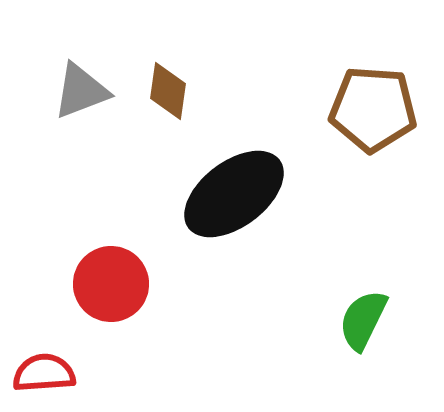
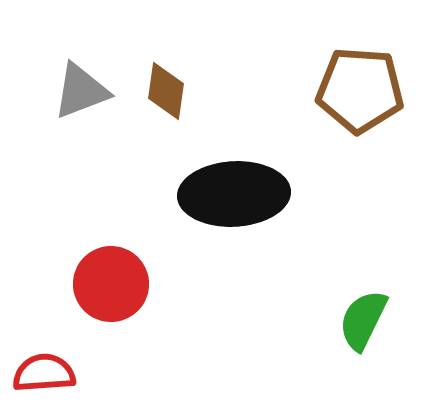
brown diamond: moved 2 px left
brown pentagon: moved 13 px left, 19 px up
black ellipse: rotated 34 degrees clockwise
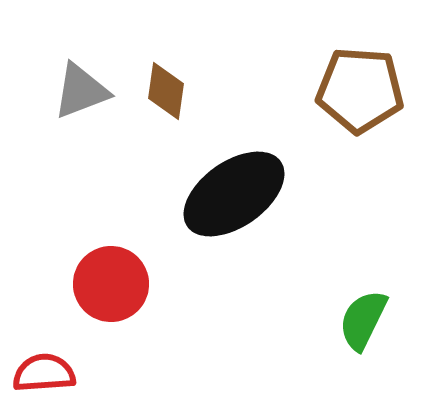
black ellipse: rotated 32 degrees counterclockwise
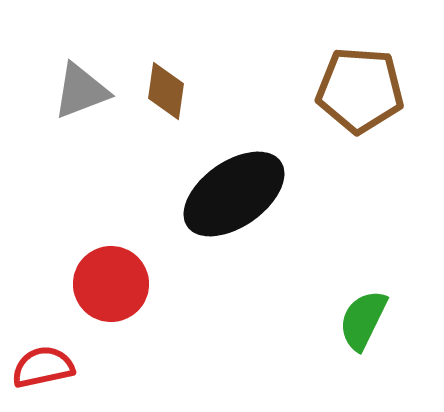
red semicircle: moved 1 px left, 6 px up; rotated 8 degrees counterclockwise
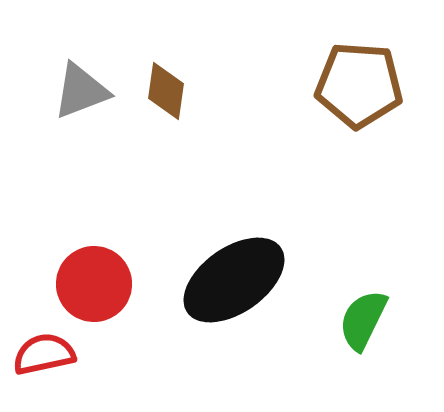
brown pentagon: moved 1 px left, 5 px up
black ellipse: moved 86 px down
red circle: moved 17 px left
red semicircle: moved 1 px right, 13 px up
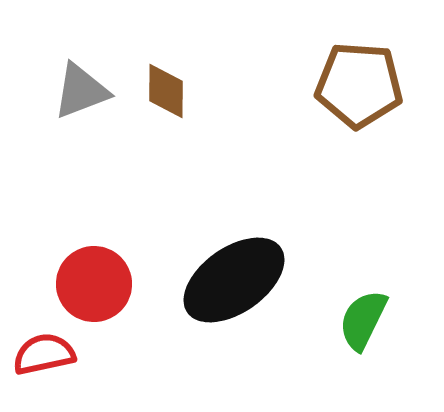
brown diamond: rotated 8 degrees counterclockwise
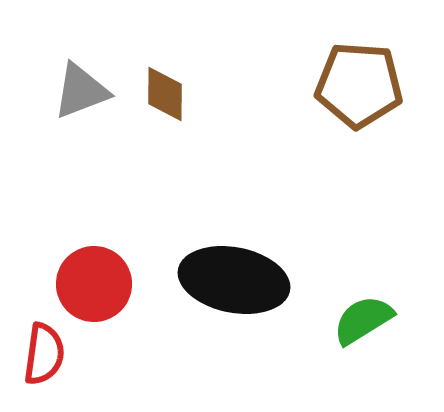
brown diamond: moved 1 px left, 3 px down
black ellipse: rotated 46 degrees clockwise
green semicircle: rotated 32 degrees clockwise
red semicircle: rotated 110 degrees clockwise
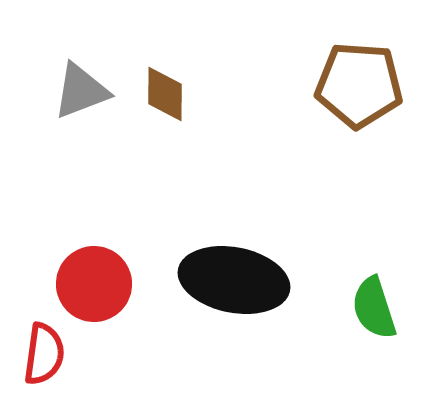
green semicircle: moved 11 px right, 12 px up; rotated 76 degrees counterclockwise
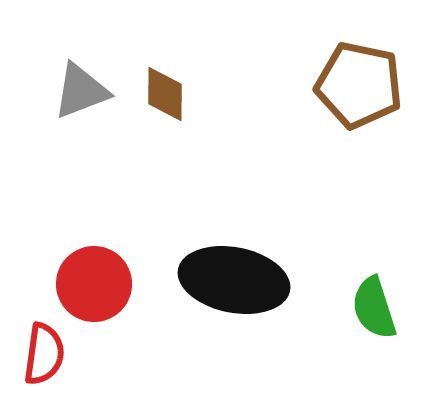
brown pentagon: rotated 8 degrees clockwise
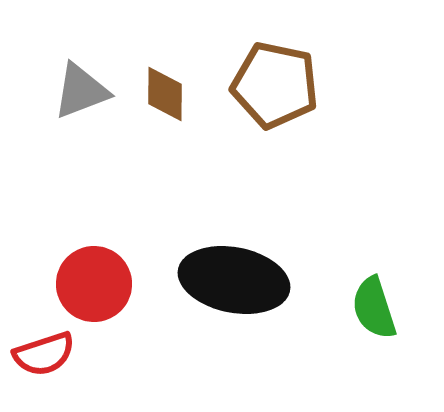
brown pentagon: moved 84 px left
red semicircle: rotated 64 degrees clockwise
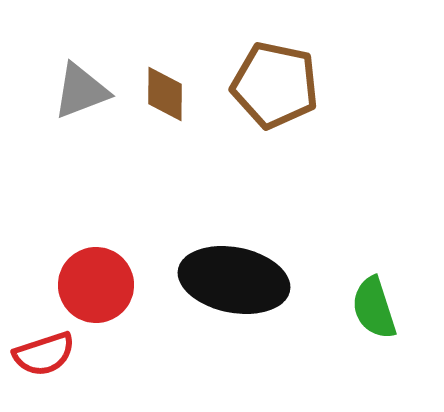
red circle: moved 2 px right, 1 px down
